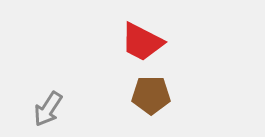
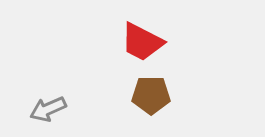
gray arrow: rotated 33 degrees clockwise
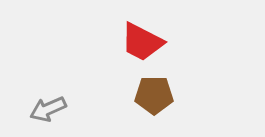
brown pentagon: moved 3 px right
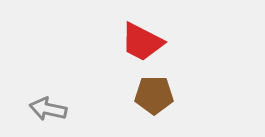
gray arrow: rotated 36 degrees clockwise
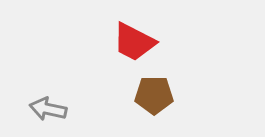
red trapezoid: moved 8 px left
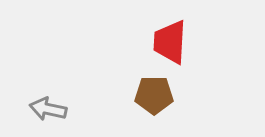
red trapezoid: moved 36 px right; rotated 66 degrees clockwise
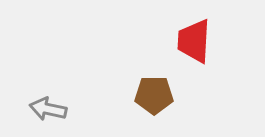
red trapezoid: moved 24 px right, 1 px up
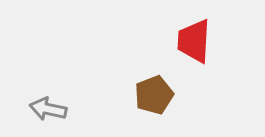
brown pentagon: rotated 21 degrees counterclockwise
